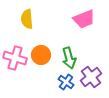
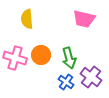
pink trapezoid: rotated 35 degrees clockwise
purple cross: rotated 15 degrees counterclockwise
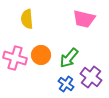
green arrow: rotated 55 degrees clockwise
blue cross: moved 2 px down
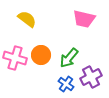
yellow semicircle: rotated 132 degrees clockwise
purple cross: rotated 25 degrees clockwise
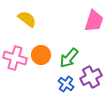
pink trapezoid: moved 10 px right, 2 px down; rotated 85 degrees counterclockwise
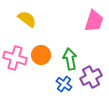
green arrow: moved 1 px right, 1 px down; rotated 130 degrees clockwise
blue cross: moved 2 px left
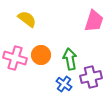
purple cross: rotated 15 degrees clockwise
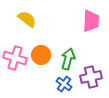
pink trapezoid: moved 3 px left; rotated 15 degrees counterclockwise
green arrow: moved 2 px left; rotated 25 degrees clockwise
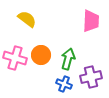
blue cross: rotated 14 degrees counterclockwise
